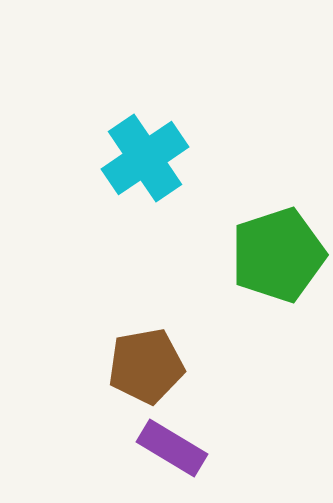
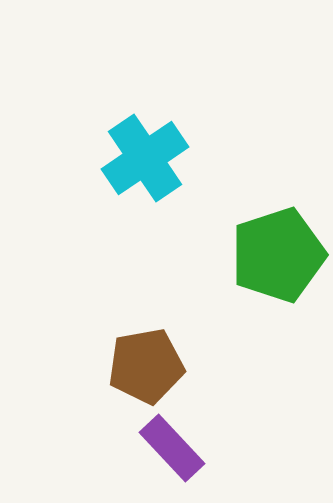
purple rectangle: rotated 16 degrees clockwise
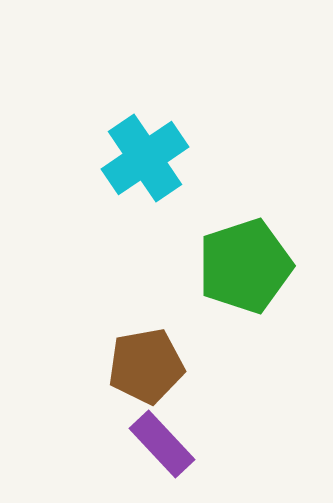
green pentagon: moved 33 px left, 11 px down
purple rectangle: moved 10 px left, 4 px up
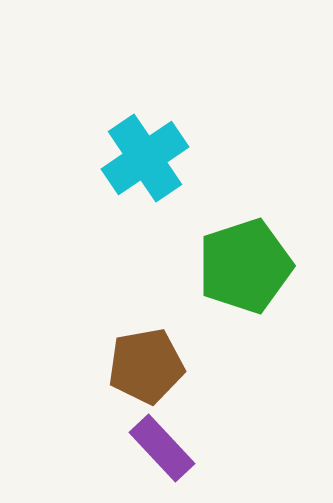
purple rectangle: moved 4 px down
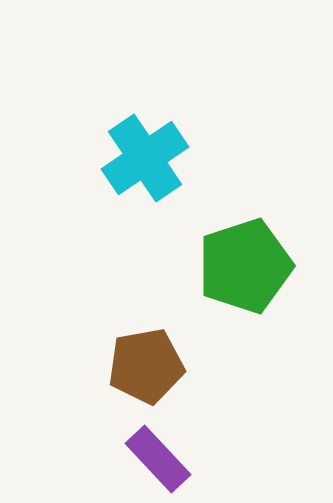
purple rectangle: moved 4 px left, 11 px down
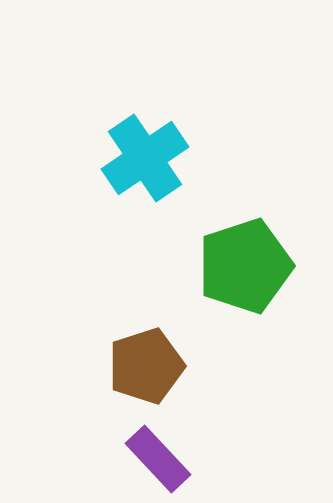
brown pentagon: rotated 8 degrees counterclockwise
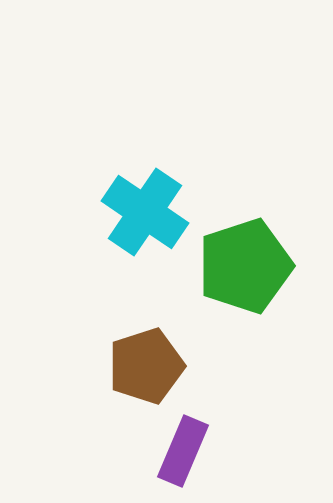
cyan cross: moved 54 px down; rotated 22 degrees counterclockwise
purple rectangle: moved 25 px right, 8 px up; rotated 66 degrees clockwise
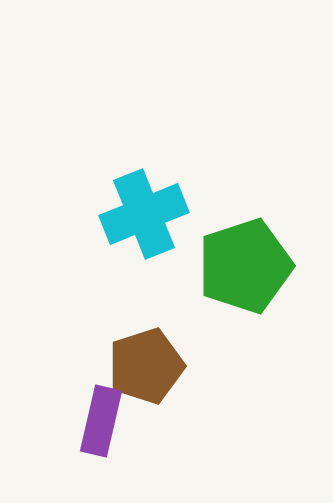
cyan cross: moved 1 px left, 2 px down; rotated 34 degrees clockwise
purple rectangle: moved 82 px left, 30 px up; rotated 10 degrees counterclockwise
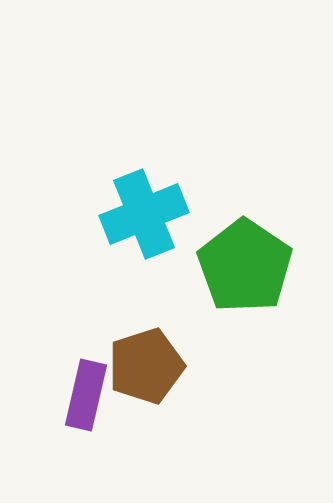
green pentagon: rotated 20 degrees counterclockwise
purple rectangle: moved 15 px left, 26 px up
